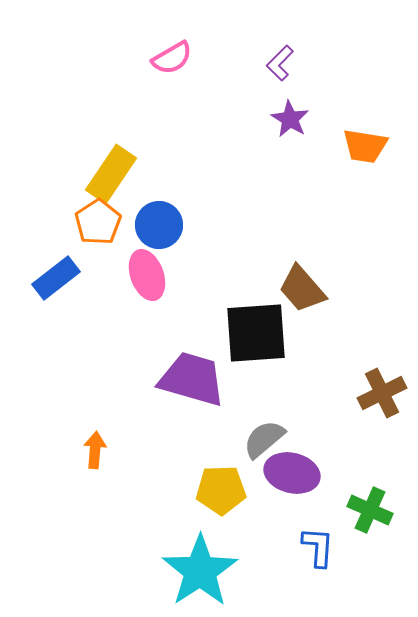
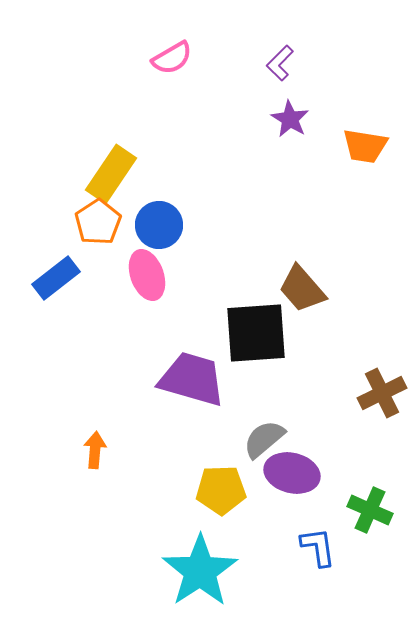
blue L-shape: rotated 12 degrees counterclockwise
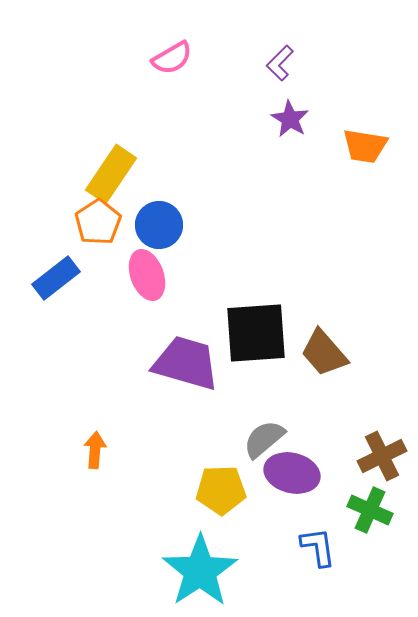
brown trapezoid: moved 22 px right, 64 px down
purple trapezoid: moved 6 px left, 16 px up
brown cross: moved 63 px down
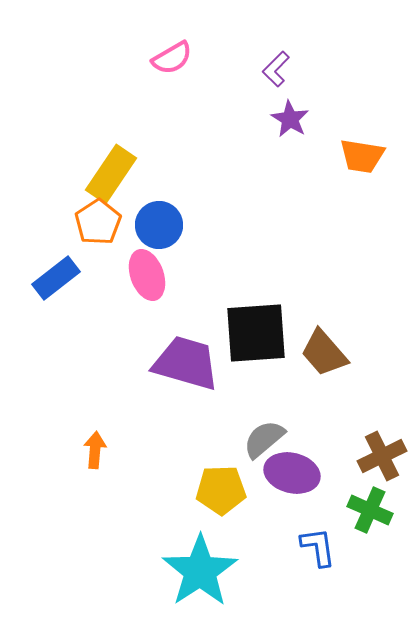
purple L-shape: moved 4 px left, 6 px down
orange trapezoid: moved 3 px left, 10 px down
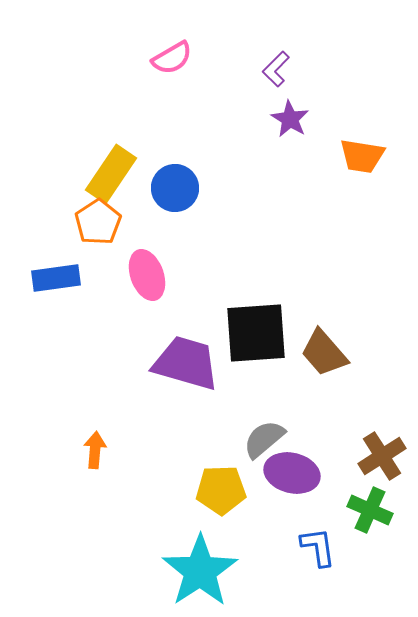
blue circle: moved 16 px right, 37 px up
blue rectangle: rotated 30 degrees clockwise
brown cross: rotated 6 degrees counterclockwise
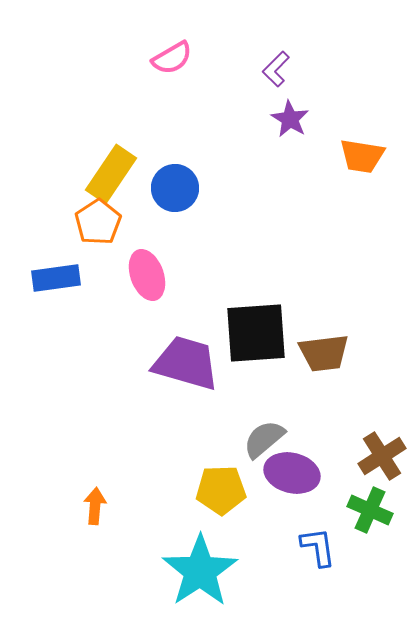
brown trapezoid: rotated 56 degrees counterclockwise
orange arrow: moved 56 px down
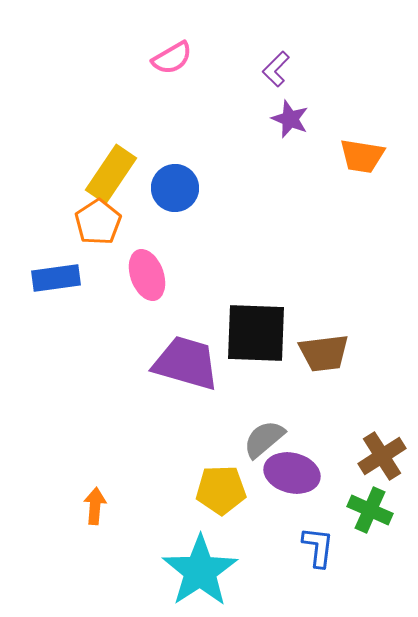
purple star: rotated 9 degrees counterclockwise
black square: rotated 6 degrees clockwise
blue L-shape: rotated 15 degrees clockwise
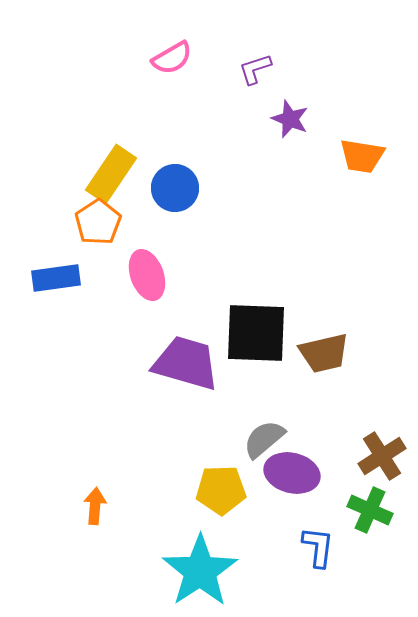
purple L-shape: moved 21 px left; rotated 27 degrees clockwise
brown trapezoid: rotated 6 degrees counterclockwise
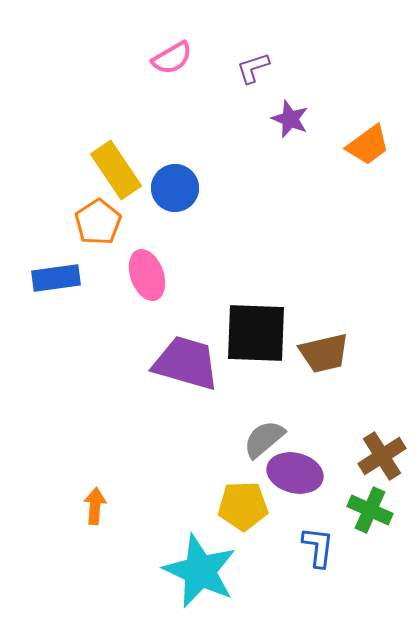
purple L-shape: moved 2 px left, 1 px up
orange trapezoid: moved 6 px right, 11 px up; rotated 45 degrees counterclockwise
yellow rectangle: moved 5 px right, 4 px up; rotated 68 degrees counterclockwise
purple ellipse: moved 3 px right
yellow pentagon: moved 22 px right, 16 px down
cyan star: rotated 14 degrees counterclockwise
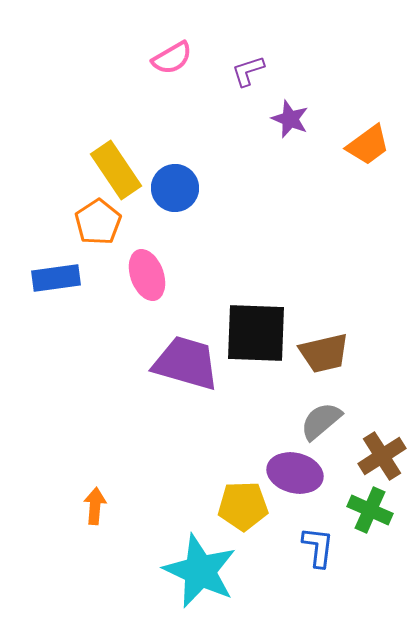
purple L-shape: moved 5 px left, 3 px down
gray semicircle: moved 57 px right, 18 px up
